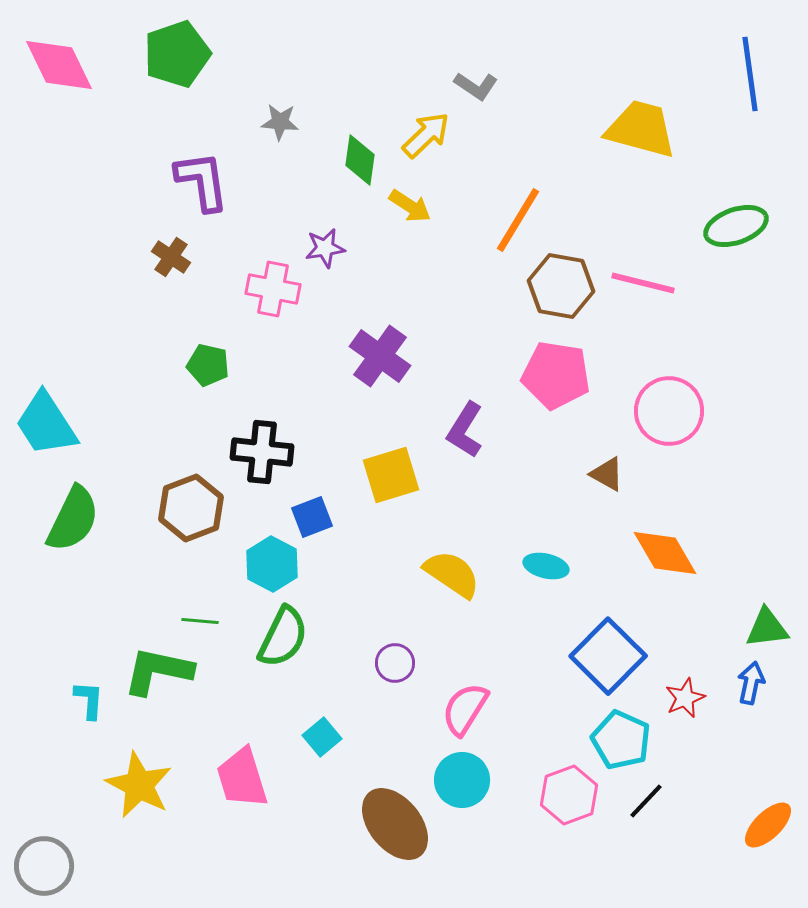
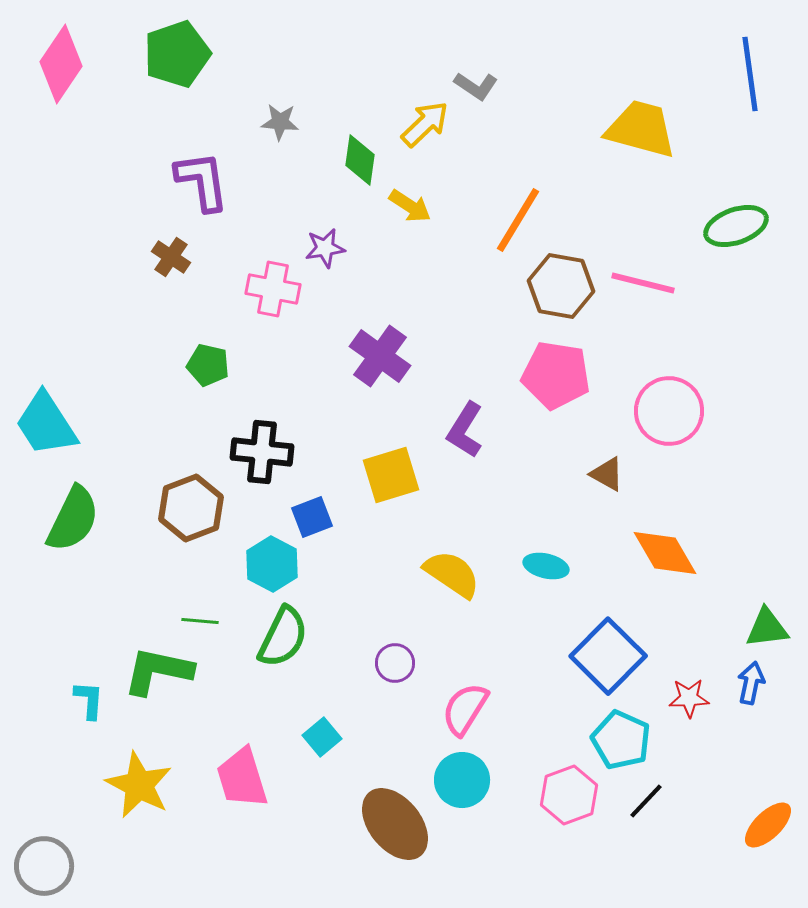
pink diamond at (59, 65): moved 2 px right, 1 px up; rotated 60 degrees clockwise
yellow arrow at (426, 135): moved 1 px left, 11 px up
red star at (685, 698): moved 4 px right; rotated 21 degrees clockwise
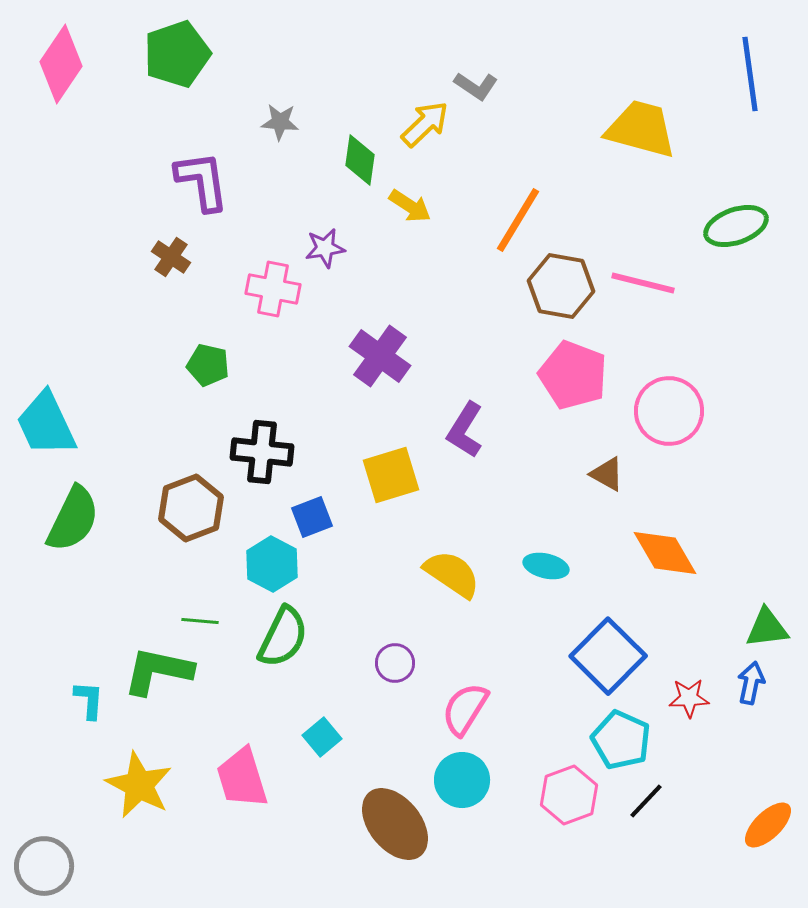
pink pentagon at (556, 375): moved 17 px right; rotated 12 degrees clockwise
cyan trapezoid at (46, 424): rotated 8 degrees clockwise
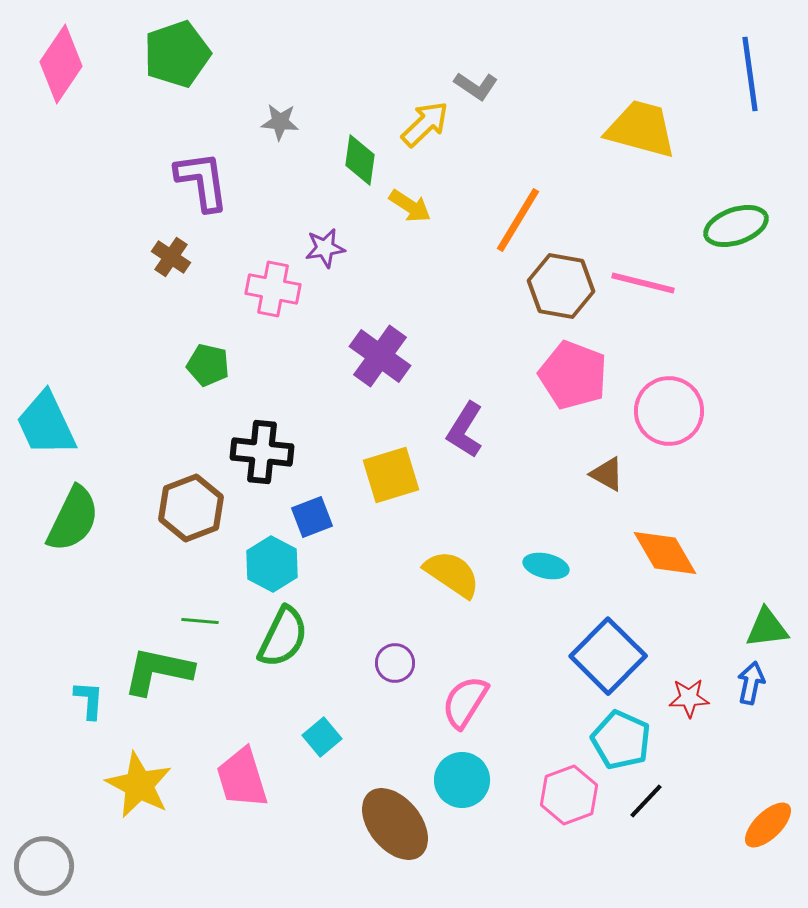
pink semicircle at (465, 709): moved 7 px up
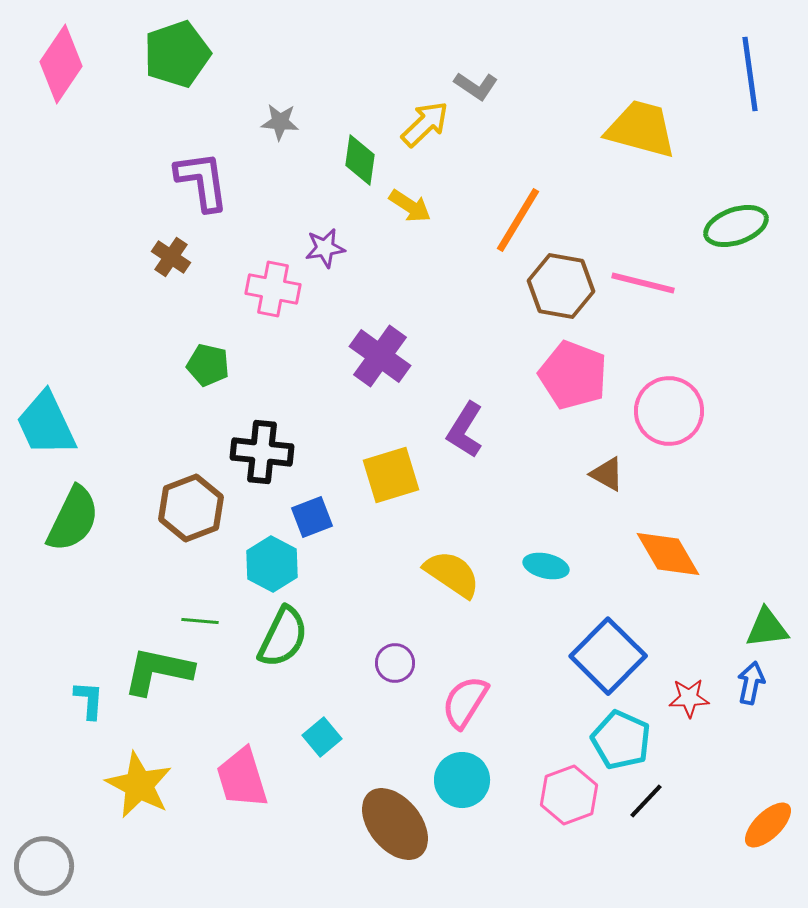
orange diamond at (665, 553): moved 3 px right, 1 px down
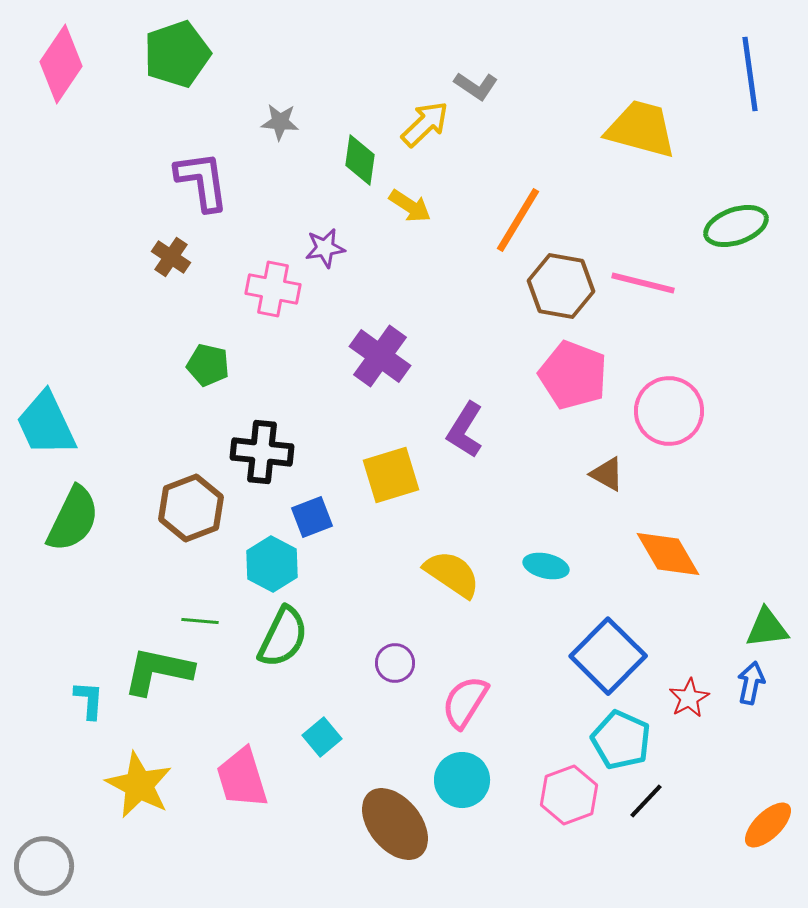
red star at (689, 698): rotated 27 degrees counterclockwise
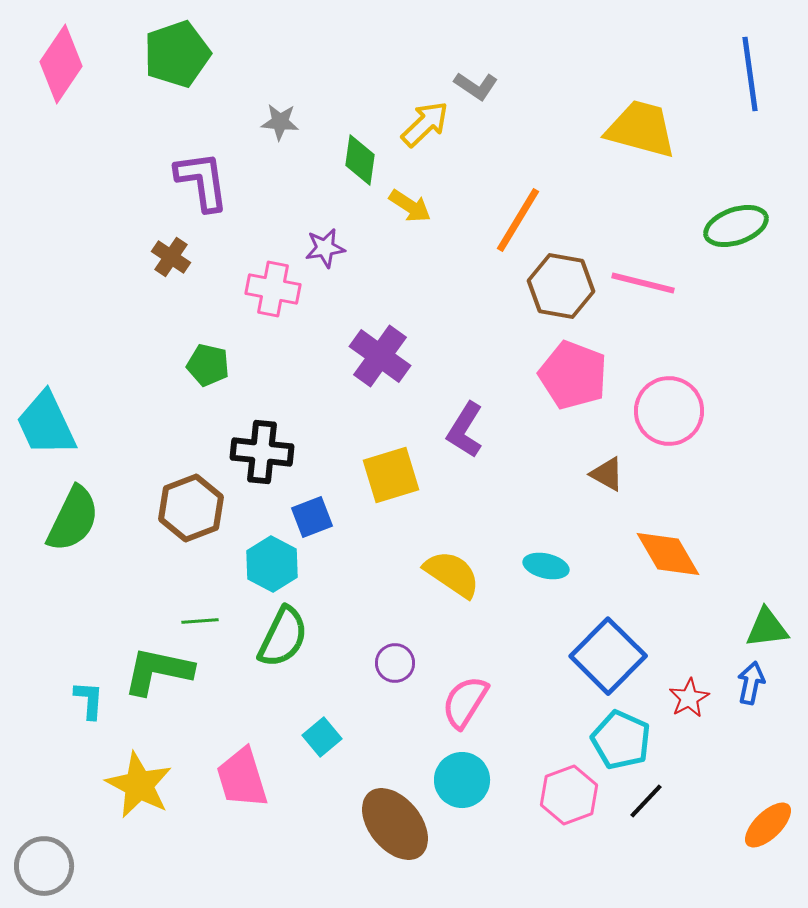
green line at (200, 621): rotated 9 degrees counterclockwise
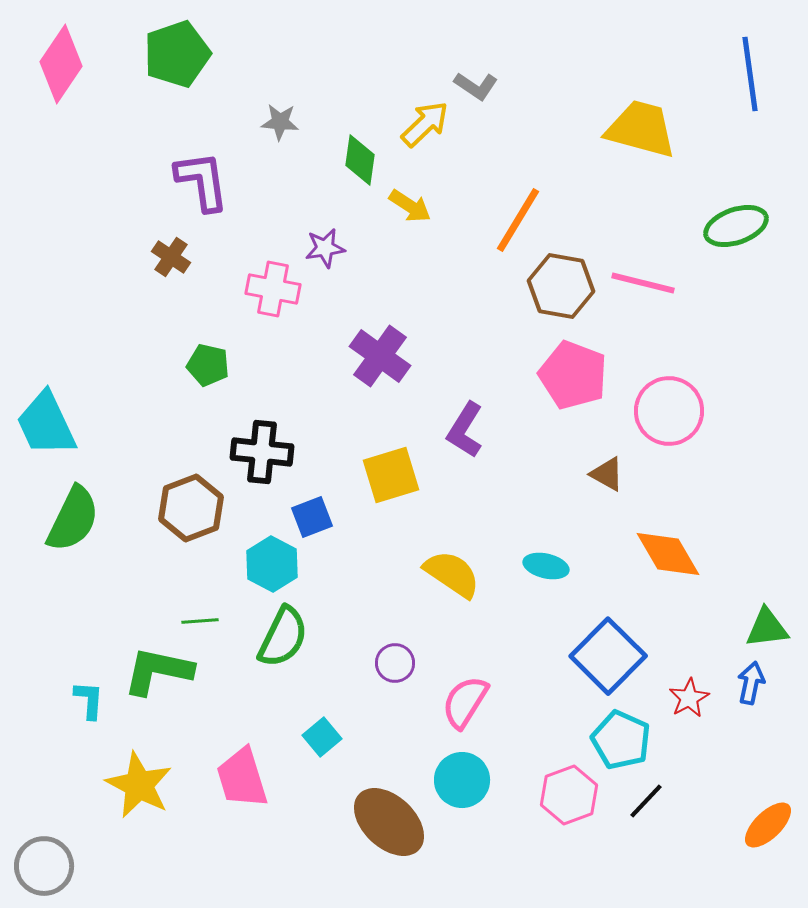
brown ellipse at (395, 824): moved 6 px left, 2 px up; rotated 8 degrees counterclockwise
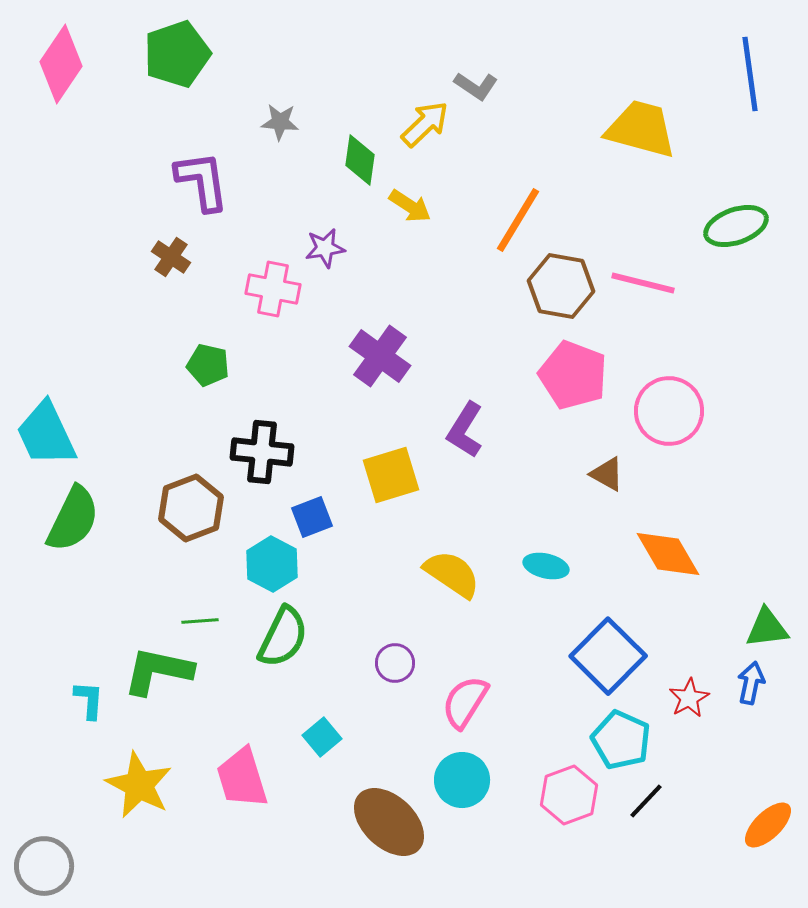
cyan trapezoid at (46, 424): moved 10 px down
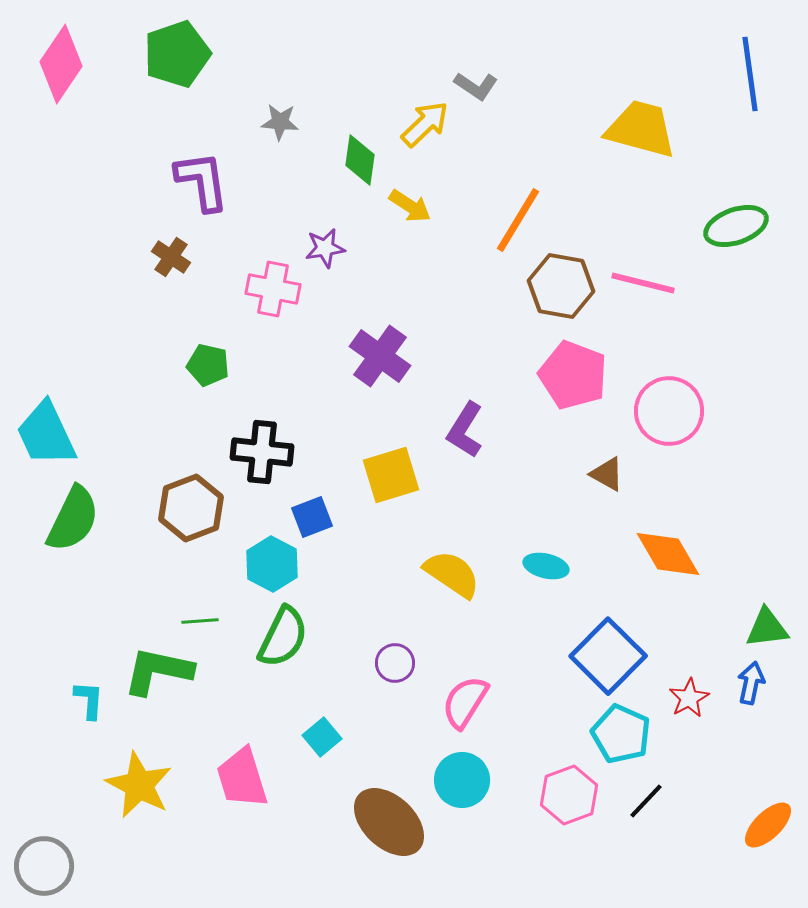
cyan pentagon at (621, 740): moved 6 px up
